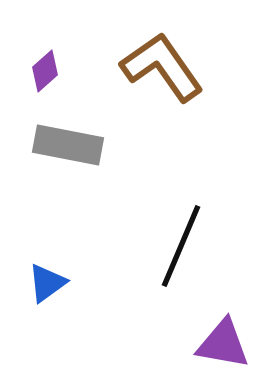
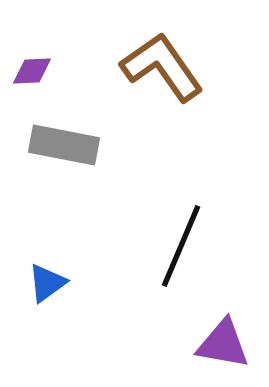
purple diamond: moved 13 px left; rotated 39 degrees clockwise
gray rectangle: moved 4 px left
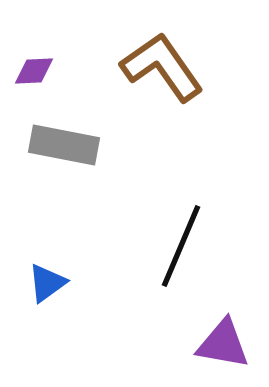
purple diamond: moved 2 px right
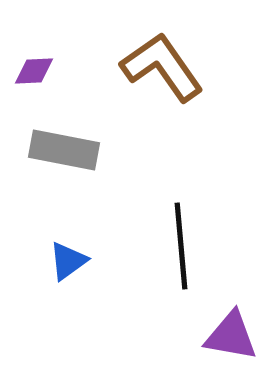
gray rectangle: moved 5 px down
black line: rotated 28 degrees counterclockwise
blue triangle: moved 21 px right, 22 px up
purple triangle: moved 8 px right, 8 px up
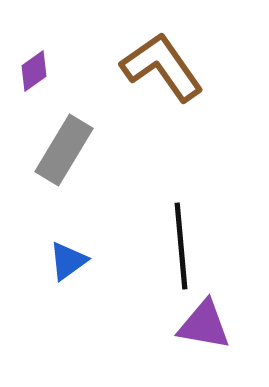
purple diamond: rotated 33 degrees counterclockwise
gray rectangle: rotated 70 degrees counterclockwise
purple triangle: moved 27 px left, 11 px up
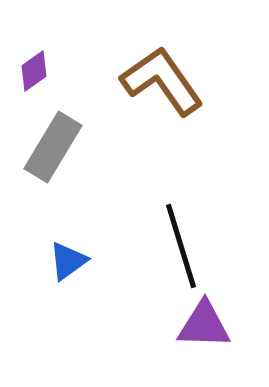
brown L-shape: moved 14 px down
gray rectangle: moved 11 px left, 3 px up
black line: rotated 12 degrees counterclockwise
purple triangle: rotated 8 degrees counterclockwise
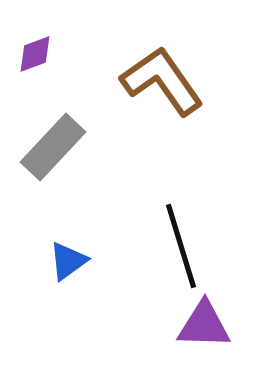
purple diamond: moved 1 px right, 17 px up; rotated 15 degrees clockwise
gray rectangle: rotated 12 degrees clockwise
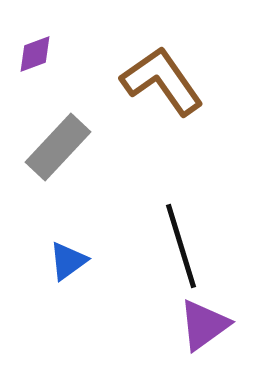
gray rectangle: moved 5 px right
purple triangle: rotated 38 degrees counterclockwise
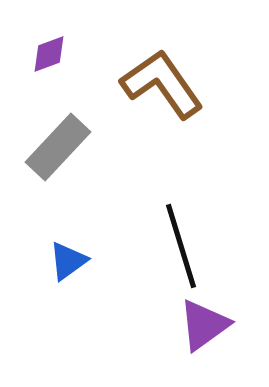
purple diamond: moved 14 px right
brown L-shape: moved 3 px down
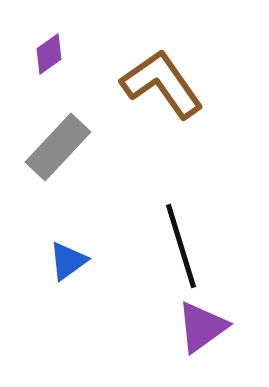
purple diamond: rotated 15 degrees counterclockwise
purple triangle: moved 2 px left, 2 px down
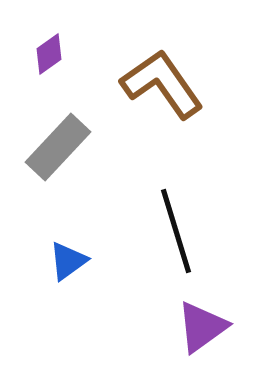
black line: moved 5 px left, 15 px up
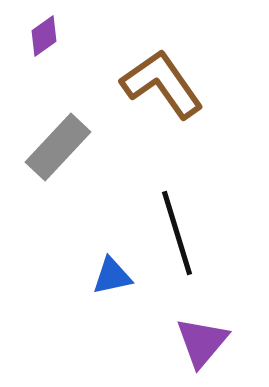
purple diamond: moved 5 px left, 18 px up
black line: moved 1 px right, 2 px down
blue triangle: moved 44 px right, 15 px down; rotated 24 degrees clockwise
purple triangle: moved 15 px down; rotated 14 degrees counterclockwise
